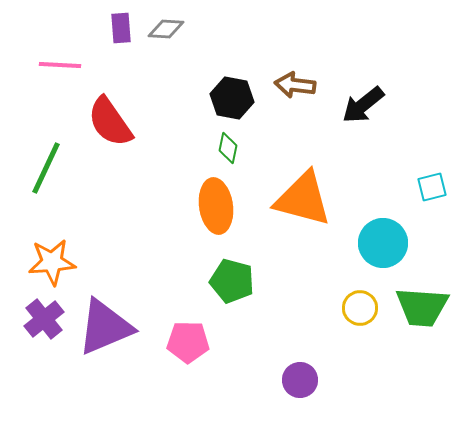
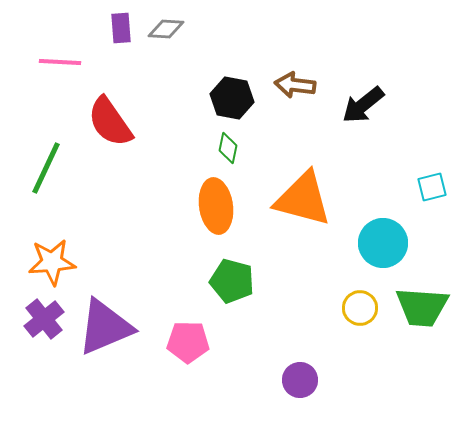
pink line: moved 3 px up
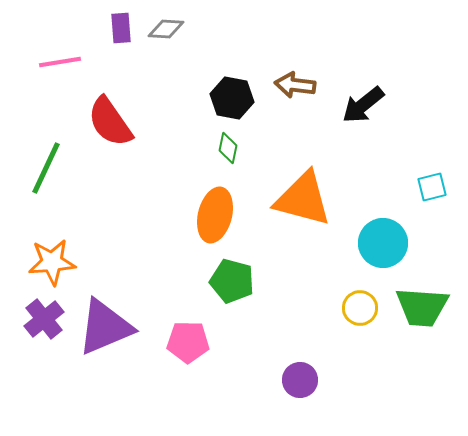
pink line: rotated 12 degrees counterclockwise
orange ellipse: moved 1 px left, 9 px down; rotated 22 degrees clockwise
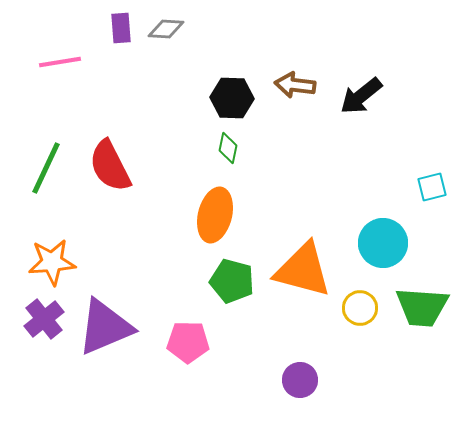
black hexagon: rotated 9 degrees counterclockwise
black arrow: moved 2 px left, 9 px up
red semicircle: moved 44 px down; rotated 8 degrees clockwise
orange triangle: moved 71 px down
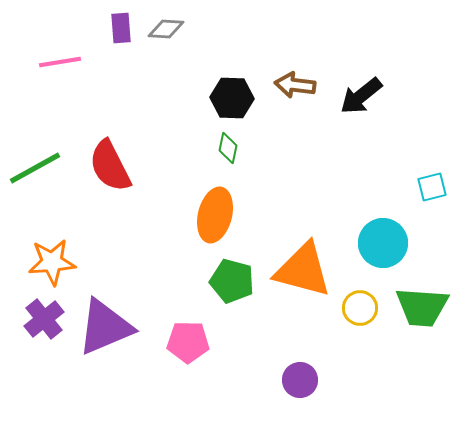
green line: moved 11 px left; rotated 36 degrees clockwise
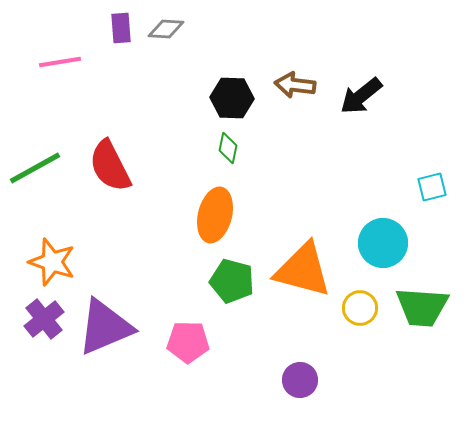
orange star: rotated 24 degrees clockwise
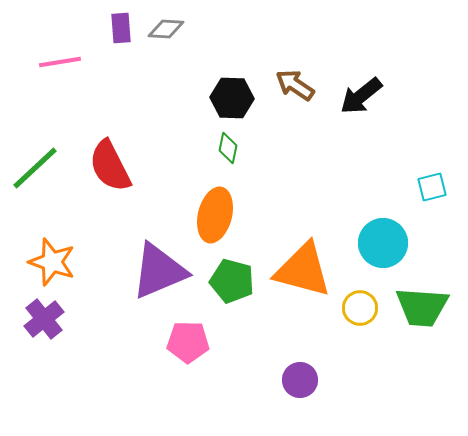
brown arrow: rotated 27 degrees clockwise
green line: rotated 14 degrees counterclockwise
purple triangle: moved 54 px right, 56 px up
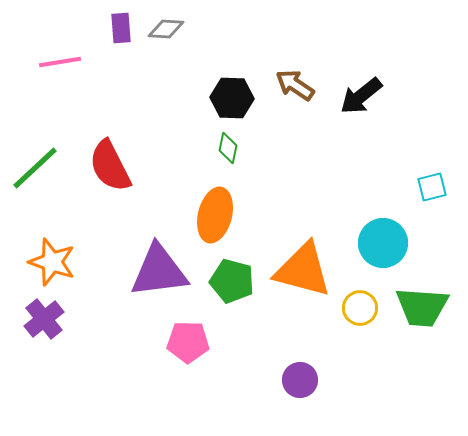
purple triangle: rotated 16 degrees clockwise
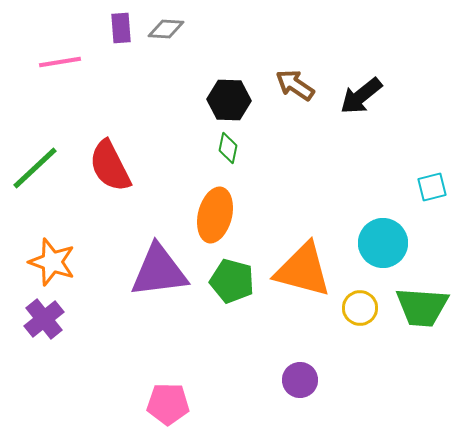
black hexagon: moved 3 px left, 2 px down
pink pentagon: moved 20 px left, 62 px down
